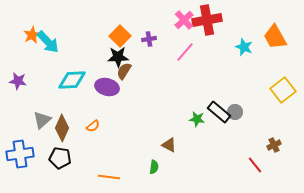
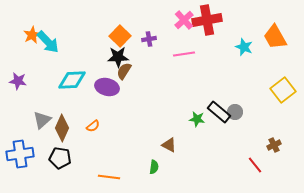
pink line: moved 1 px left, 2 px down; rotated 40 degrees clockwise
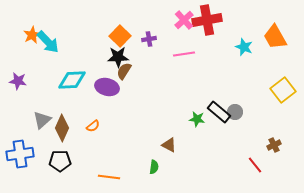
black pentagon: moved 3 px down; rotated 10 degrees counterclockwise
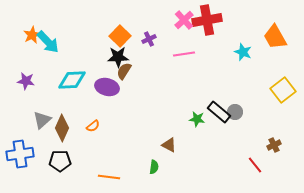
purple cross: rotated 16 degrees counterclockwise
cyan star: moved 1 px left, 5 px down
purple star: moved 8 px right
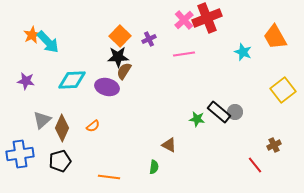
red cross: moved 2 px up; rotated 12 degrees counterclockwise
black pentagon: rotated 15 degrees counterclockwise
